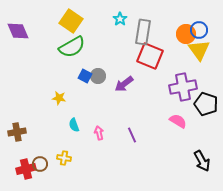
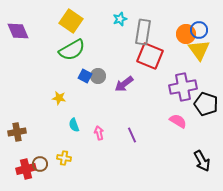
cyan star: rotated 16 degrees clockwise
green semicircle: moved 3 px down
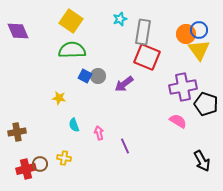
green semicircle: rotated 152 degrees counterclockwise
red square: moved 3 px left, 1 px down
purple line: moved 7 px left, 11 px down
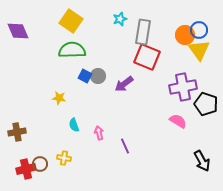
orange circle: moved 1 px left, 1 px down
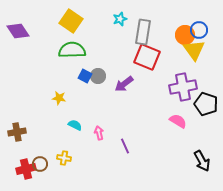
purple diamond: rotated 10 degrees counterclockwise
yellow triangle: moved 5 px left
cyan semicircle: moved 1 px right; rotated 136 degrees clockwise
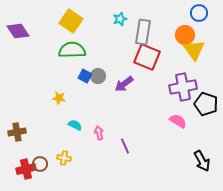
blue circle: moved 17 px up
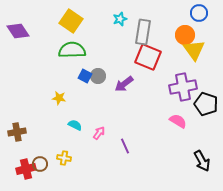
red square: moved 1 px right
pink arrow: rotated 48 degrees clockwise
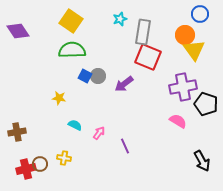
blue circle: moved 1 px right, 1 px down
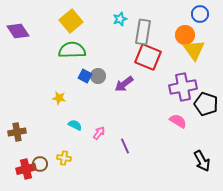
yellow square: rotated 15 degrees clockwise
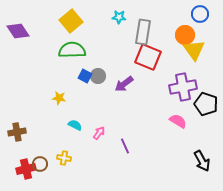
cyan star: moved 1 px left, 2 px up; rotated 24 degrees clockwise
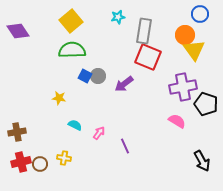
cyan star: moved 1 px left; rotated 16 degrees counterclockwise
gray rectangle: moved 1 px right, 1 px up
pink semicircle: moved 1 px left
red cross: moved 5 px left, 7 px up
